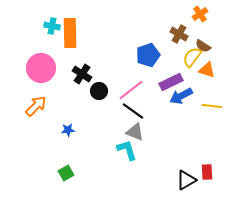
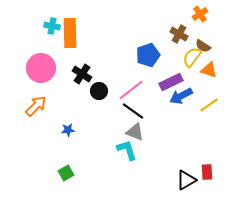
orange triangle: moved 2 px right
yellow line: moved 3 px left, 1 px up; rotated 42 degrees counterclockwise
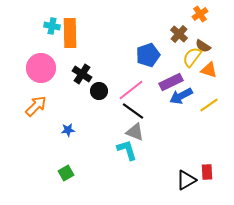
brown cross: rotated 12 degrees clockwise
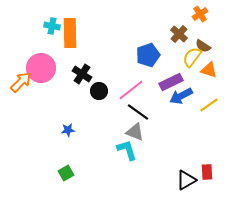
orange arrow: moved 15 px left, 24 px up
black line: moved 5 px right, 1 px down
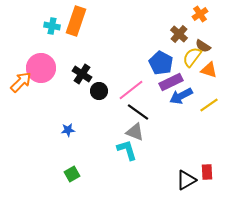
orange rectangle: moved 6 px right, 12 px up; rotated 20 degrees clockwise
blue pentagon: moved 13 px right, 8 px down; rotated 25 degrees counterclockwise
green square: moved 6 px right, 1 px down
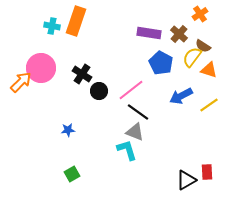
purple rectangle: moved 22 px left, 49 px up; rotated 35 degrees clockwise
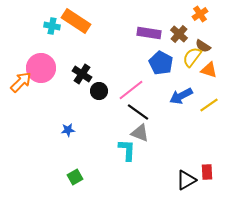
orange rectangle: rotated 76 degrees counterclockwise
gray triangle: moved 5 px right, 1 px down
cyan L-shape: rotated 20 degrees clockwise
green square: moved 3 px right, 3 px down
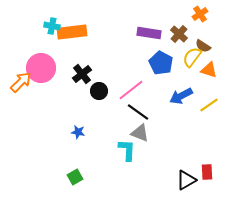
orange rectangle: moved 4 px left, 11 px down; rotated 40 degrees counterclockwise
black cross: rotated 18 degrees clockwise
blue star: moved 10 px right, 2 px down; rotated 16 degrees clockwise
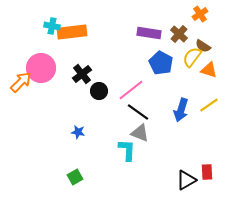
blue arrow: moved 14 px down; rotated 45 degrees counterclockwise
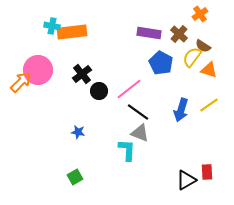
pink circle: moved 3 px left, 2 px down
pink line: moved 2 px left, 1 px up
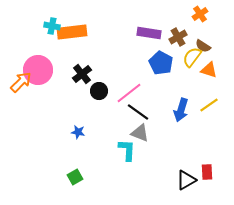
brown cross: moved 1 px left, 3 px down; rotated 18 degrees clockwise
pink line: moved 4 px down
